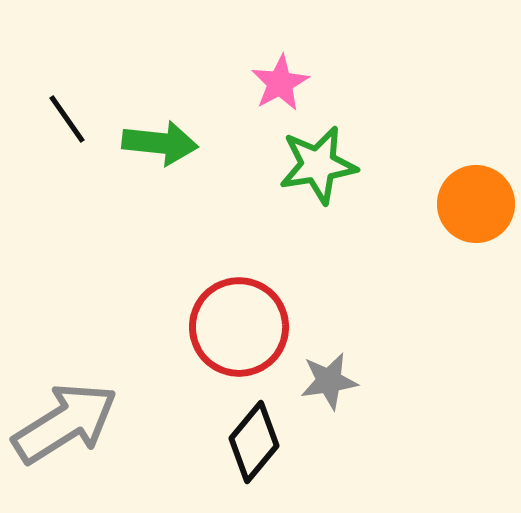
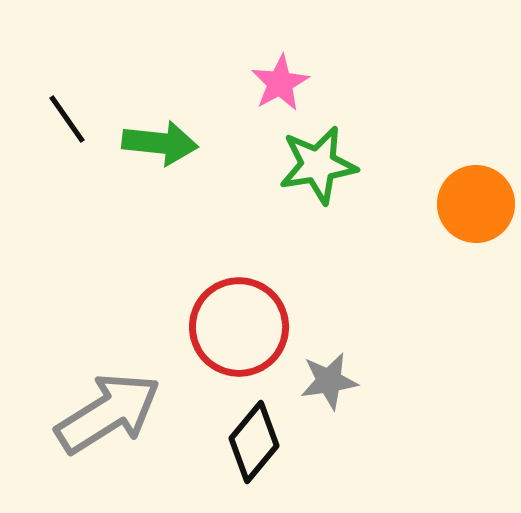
gray arrow: moved 43 px right, 10 px up
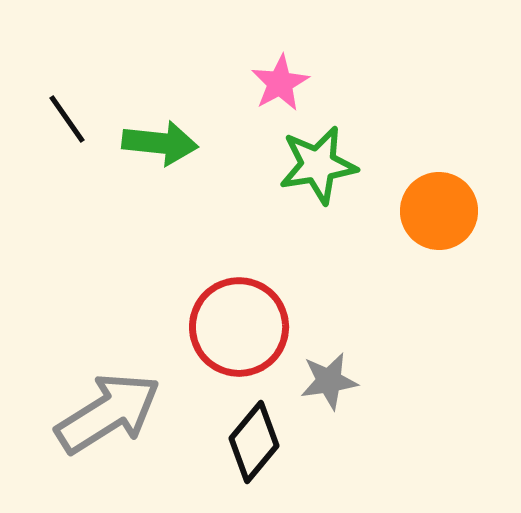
orange circle: moved 37 px left, 7 px down
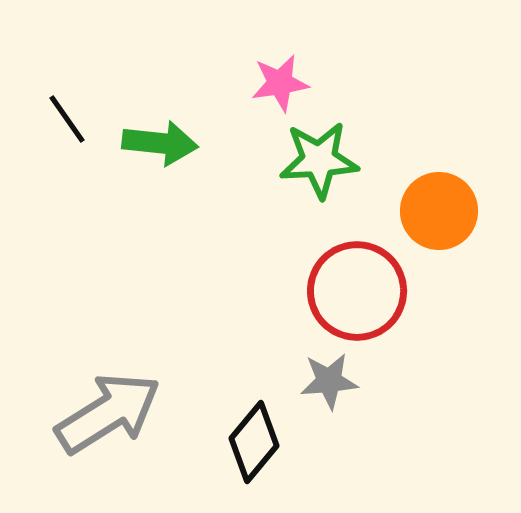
pink star: rotated 20 degrees clockwise
green star: moved 1 px right, 5 px up; rotated 6 degrees clockwise
red circle: moved 118 px right, 36 px up
gray star: rotated 4 degrees clockwise
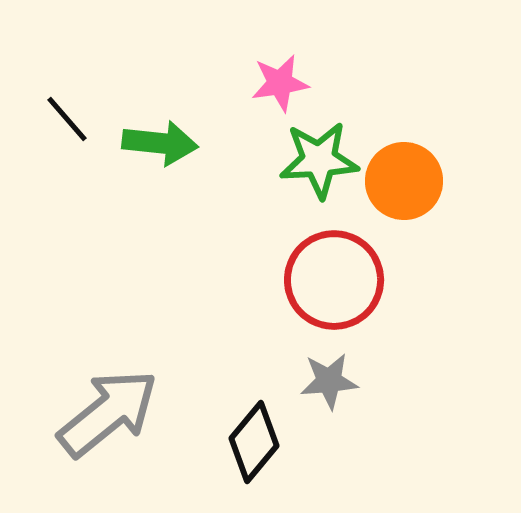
black line: rotated 6 degrees counterclockwise
orange circle: moved 35 px left, 30 px up
red circle: moved 23 px left, 11 px up
gray arrow: rotated 7 degrees counterclockwise
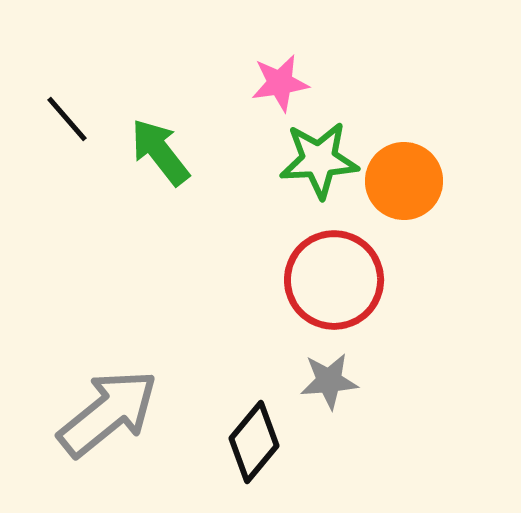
green arrow: moved 9 px down; rotated 134 degrees counterclockwise
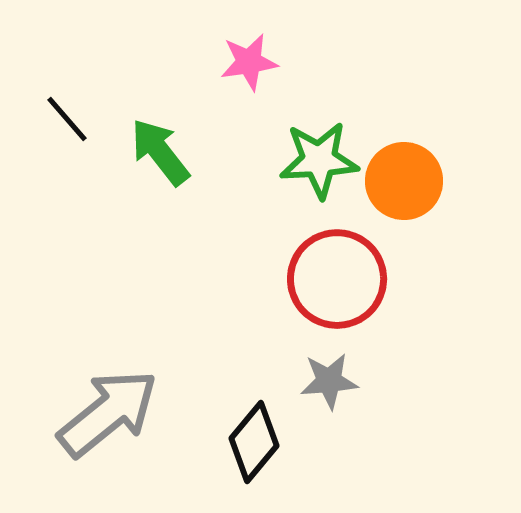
pink star: moved 31 px left, 21 px up
red circle: moved 3 px right, 1 px up
